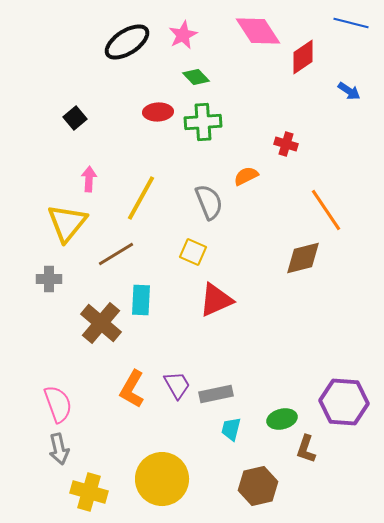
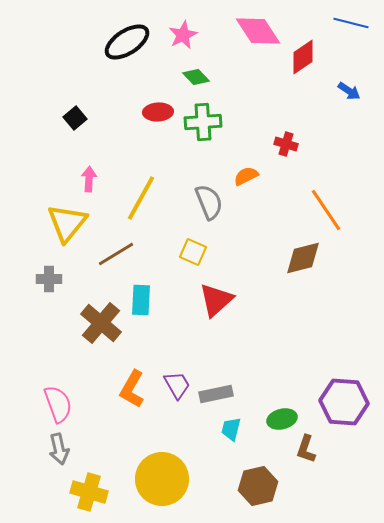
red triangle: rotated 18 degrees counterclockwise
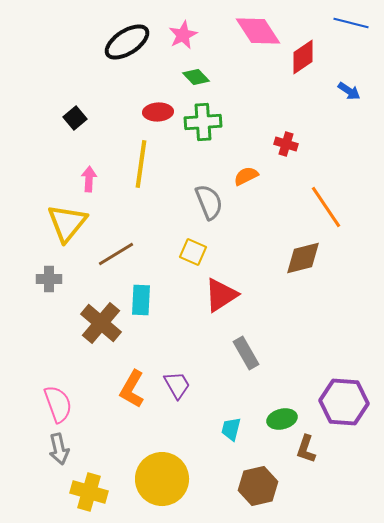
yellow line: moved 34 px up; rotated 21 degrees counterclockwise
orange line: moved 3 px up
red triangle: moved 5 px right, 5 px up; rotated 9 degrees clockwise
gray rectangle: moved 30 px right, 41 px up; rotated 72 degrees clockwise
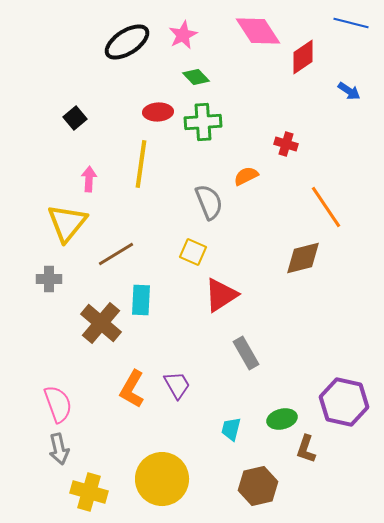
purple hexagon: rotated 9 degrees clockwise
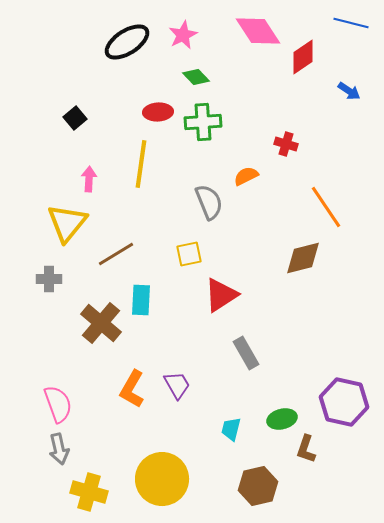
yellow square: moved 4 px left, 2 px down; rotated 36 degrees counterclockwise
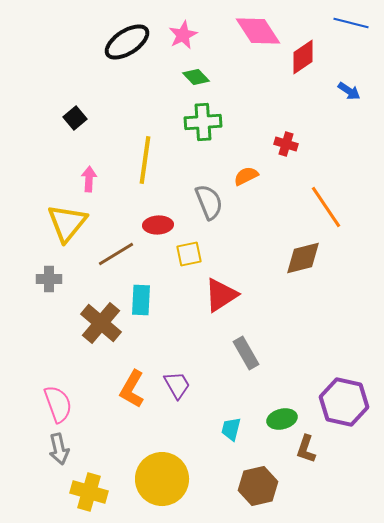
red ellipse: moved 113 px down
yellow line: moved 4 px right, 4 px up
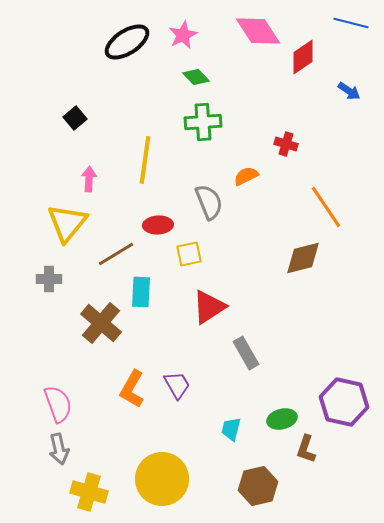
red triangle: moved 12 px left, 12 px down
cyan rectangle: moved 8 px up
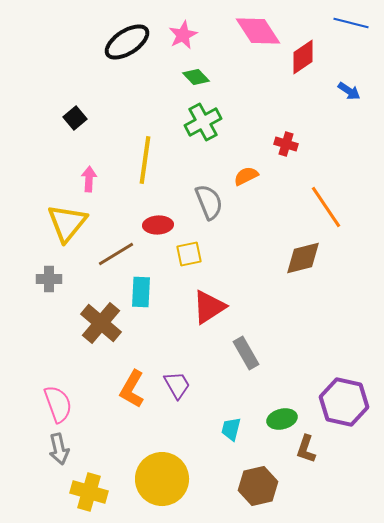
green cross: rotated 24 degrees counterclockwise
